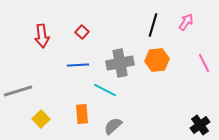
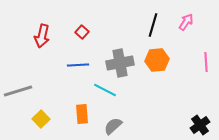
red arrow: rotated 20 degrees clockwise
pink line: moved 2 px right, 1 px up; rotated 24 degrees clockwise
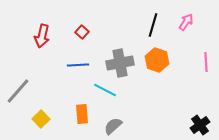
orange hexagon: rotated 25 degrees clockwise
gray line: rotated 32 degrees counterclockwise
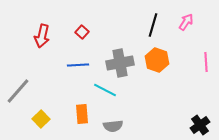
gray semicircle: rotated 144 degrees counterclockwise
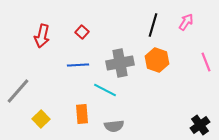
pink line: rotated 18 degrees counterclockwise
gray semicircle: moved 1 px right
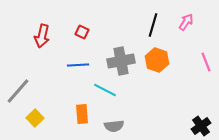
red square: rotated 16 degrees counterclockwise
gray cross: moved 1 px right, 2 px up
yellow square: moved 6 px left, 1 px up
black cross: moved 1 px right, 1 px down
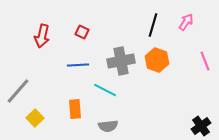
pink line: moved 1 px left, 1 px up
orange rectangle: moved 7 px left, 5 px up
gray semicircle: moved 6 px left
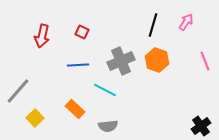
gray cross: rotated 12 degrees counterclockwise
orange rectangle: rotated 42 degrees counterclockwise
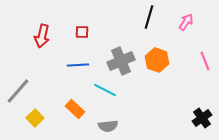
black line: moved 4 px left, 8 px up
red square: rotated 24 degrees counterclockwise
black cross: moved 1 px right, 8 px up
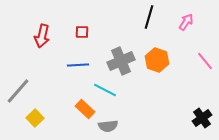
pink line: rotated 18 degrees counterclockwise
orange rectangle: moved 10 px right
